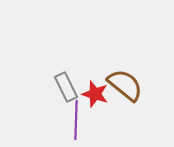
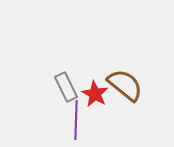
red star: rotated 12 degrees clockwise
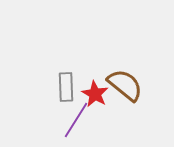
gray rectangle: rotated 24 degrees clockwise
purple line: rotated 30 degrees clockwise
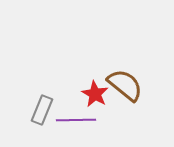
gray rectangle: moved 24 px left, 23 px down; rotated 24 degrees clockwise
purple line: rotated 57 degrees clockwise
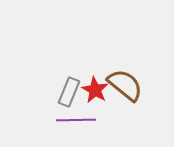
red star: moved 4 px up
gray rectangle: moved 27 px right, 18 px up
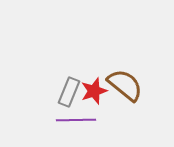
red star: moved 1 px left, 1 px down; rotated 24 degrees clockwise
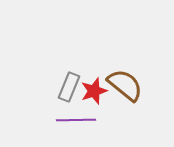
gray rectangle: moved 5 px up
